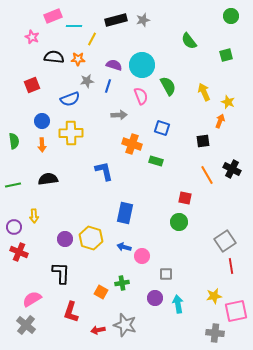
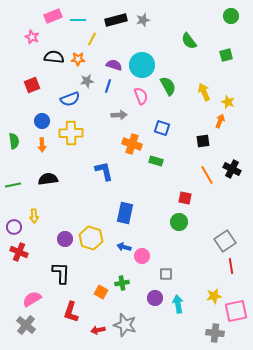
cyan line at (74, 26): moved 4 px right, 6 px up
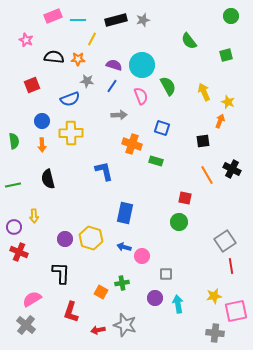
pink star at (32, 37): moved 6 px left, 3 px down
gray star at (87, 81): rotated 16 degrees clockwise
blue line at (108, 86): moved 4 px right; rotated 16 degrees clockwise
black semicircle at (48, 179): rotated 96 degrees counterclockwise
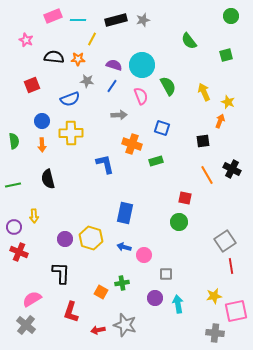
green rectangle at (156, 161): rotated 32 degrees counterclockwise
blue L-shape at (104, 171): moved 1 px right, 7 px up
pink circle at (142, 256): moved 2 px right, 1 px up
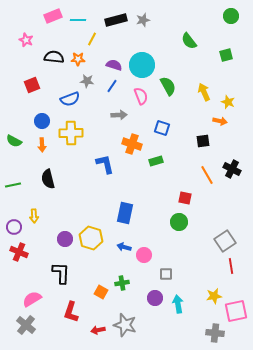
orange arrow at (220, 121): rotated 80 degrees clockwise
green semicircle at (14, 141): rotated 126 degrees clockwise
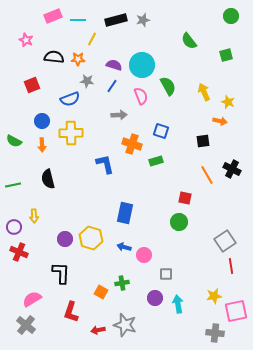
blue square at (162, 128): moved 1 px left, 3 px down
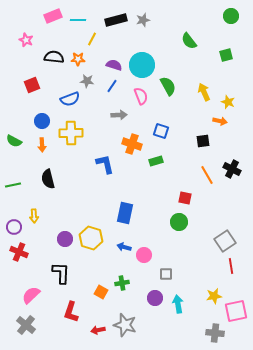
pink semicircle at (32, 299): moved 1 px left, 4 px up; rotated 12 degrees counterclockwise
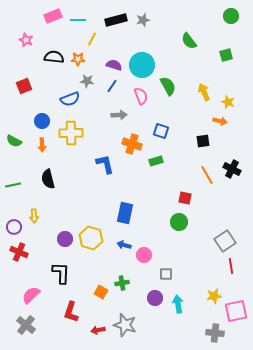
red square at (32, 85): moved 8 px left, 1 px down
blue arrow at (124, 247): moved 2 px up
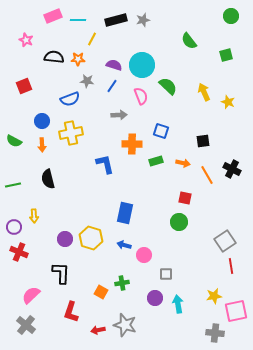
green semicircle at (168, 86): rotated 18 degrees counterclockwise
orange arrow at (220, 121): moved 37 px left, 42 px down
yellow cross at (71, 133): rotated 10 degrees counterclockwise
orange cross at (132, 144): rotated 18 degrees counterclockwise
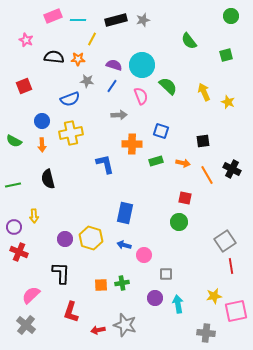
orange square at (101, 292): moved 7 px up; rotated 32 degrees counterclockwise
gray cross at (215, 333): moved 9 px left
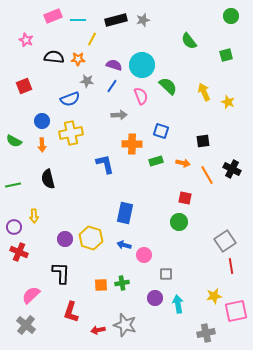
gray cross at (206, 333): rotated 18 degrees counterclockwise
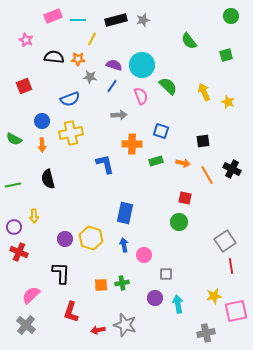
gray star at (87, 81): moved 3 px right, 4 px up
green semicircle at (14, 141): moved 2 px up
blue arrow at (124, 245): rotated 64 degrees clockwise
